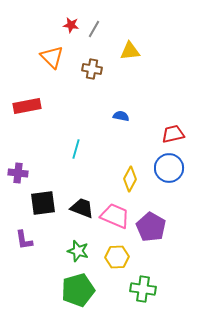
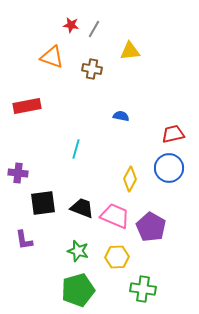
orange triangle: rotated 25 degrees counterclockwise
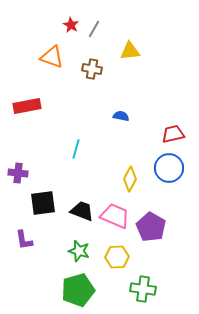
red star: rotated 21 degrees clockwise
black trapezoid: moved 3 px down
green star: moved 1 px right
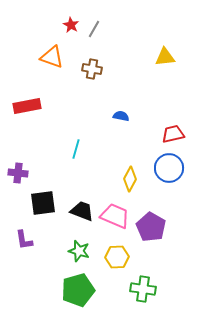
yellow triangle: moved 35 px right, 6 px down
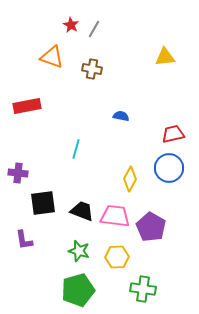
pink trapezoid: rotated 16 degrees counterclockwise
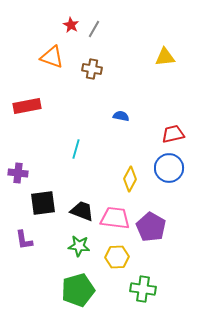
pink trapezoid: moved 2 px down
green star: moved 5 px up; rotated 10 degrees counterclockwise
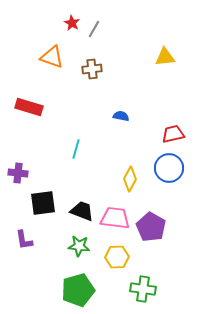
red star: moved 1 px right, 2 px up
brown cross: rotated 18 degrees counterclockwise
red rectangle: moved 2 px right, 1 px down; rotated 28 degrees clockwise
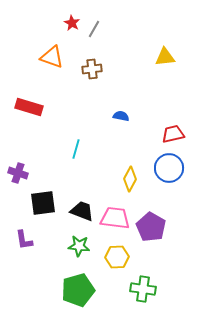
purple cross: rotated 12 degrees clockwise
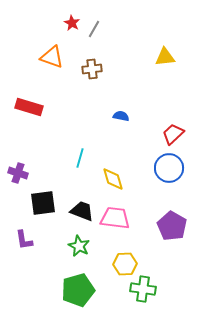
red trapezoid: rotated 30 degrees counterclockwise
cyan line: moved 4 px right, 9 px down
yellow diamond: moved 17 px left; rotated 45 degrees counterclockwise
purple pentagon: moved 21 px right, 1 px up
green star: rotated 20 degrees clockwise
yellow hexagon: moved 8 px right, 7 px down
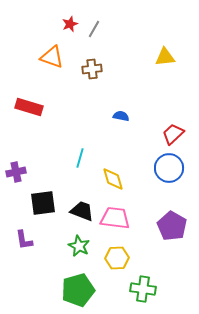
red star: moved 2 px left, 1 px down; rotated 21 degrees clockwise
purple cross: moved 2 px left, 1 px up; rotated 30 degrees counterclockwise
yellow hexagon: moved 8 px left, 6 px up
